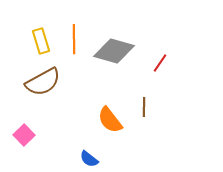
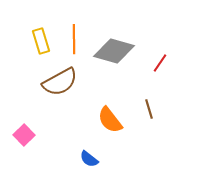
brown semicircle: moved 17 px right
brown line: moved 5 px right, 2 px down; rotated 18 degrees counterclockwise
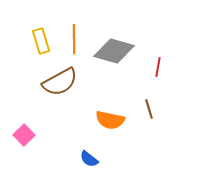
red line: moved 2 px left, 4 px down; rotated 24 degrees counterclockwise
orange semicircle: rotated 40 degrees counterclockwise
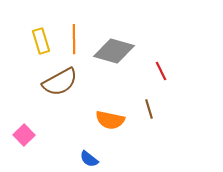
red line: moved 3 px right, 4 px down; rotated 36 degrees counterclockwise
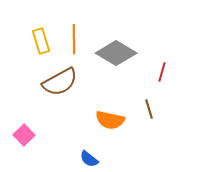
gray diamond: moved 2 px right, 2 px down; rotated 15 degrees clockwise
red line: moved 1 px right, 1 px down; rotated 42 degrees clockwise
